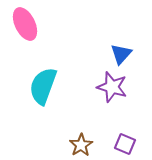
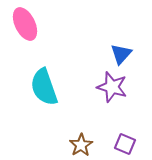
cyan semicircle: moved 1 px right, 1 px down; rotated 39 degrees counterclockwise
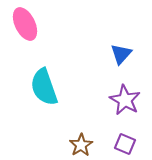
purple star: moved 13 px right, 13 px down; rotated 12 degrees clockwise
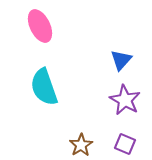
pink ellipse: moved 15 px right, 2 px down
blue triangle: moved 6 px down
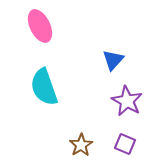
blue triangle: moved 8 px left
purple star: moved 2 px right, 1 px down
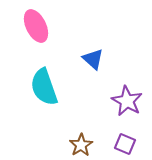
pink ellipse: moved 4 px left
blue triangle: moved 20 px left, 1 px up; rotated 30 degrees counterclockwise
